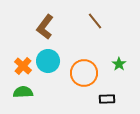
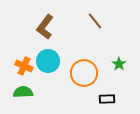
orange cross: moved 1 px right; rotated 18 degrees counterclockwise
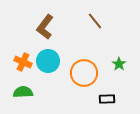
orange cross: moved 1 px left, 4 px up
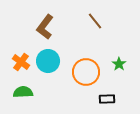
orange cross: moved 2 px left; rotated 12 degrees clockwise
orange circle: moved 2 px right, 1 px up
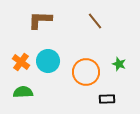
brown L-shape: moved 5 px left, 7 px up; rotated 55 degrees clockwise
green star: rotated 16 degrees counterclockwise
